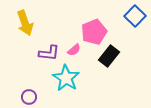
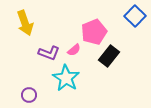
purple L-shape: rotated 15 degrees clockwise
purple circle: moved 2 px up
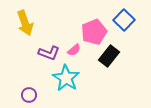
blue square: moved 11 px left, 4 px down
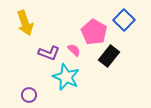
pink pentagon: rotated 20 degrees counterclockwise
pink semicircle: rotated 96 degrees counterclockwise
cyan star: moved 1 px up; rotated 8 degrees counterclockwise
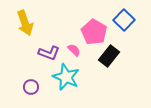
purple circle: moved 2 px right, 8 px up
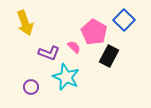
pink semicircle: moved 3 px up
black rectangle: rotated 10 degrees counterclockwise
